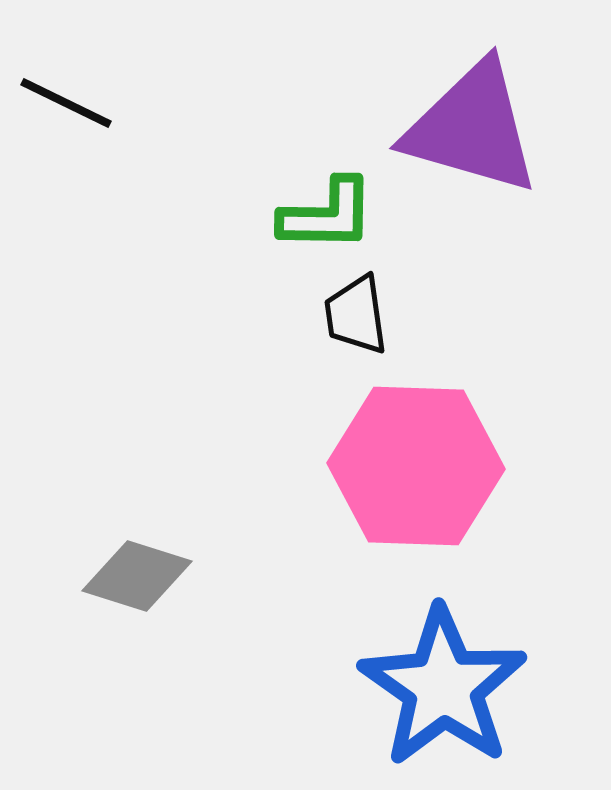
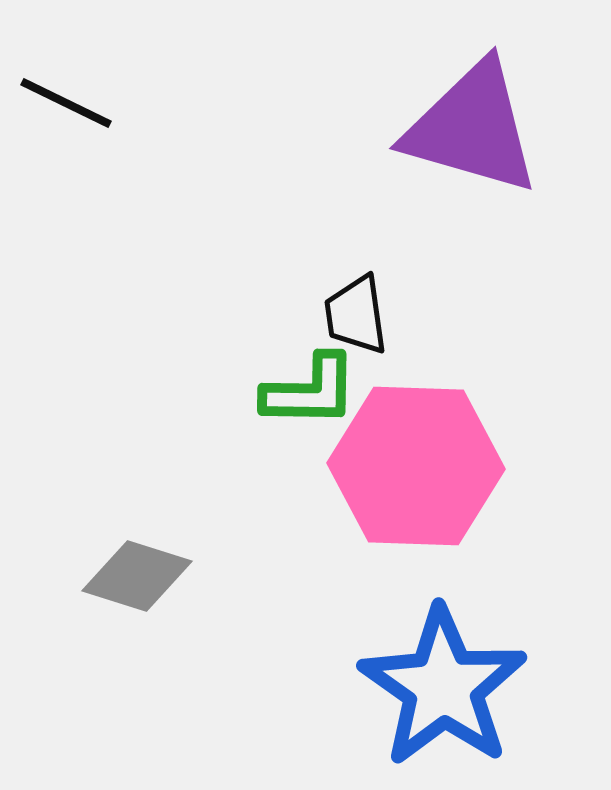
green L-shape: moved 17 px left, 176 px down
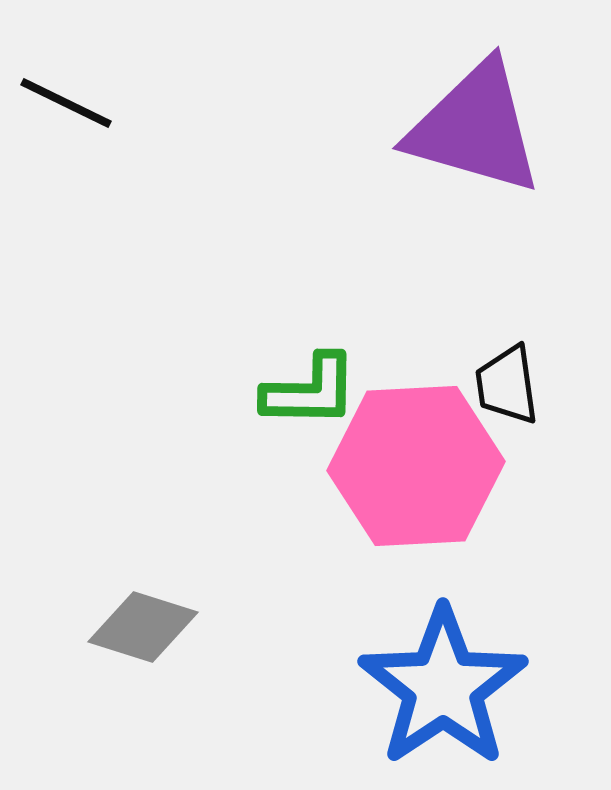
purple triangle: moved 3 px right
black trapezoid: moved 151 px right, 70 px down
pink hexagon: rotated 5 degrees counterclockwise
gray diamond: moved 6 px right, 51 px down
blue star: rotated 3 degrees clockwise
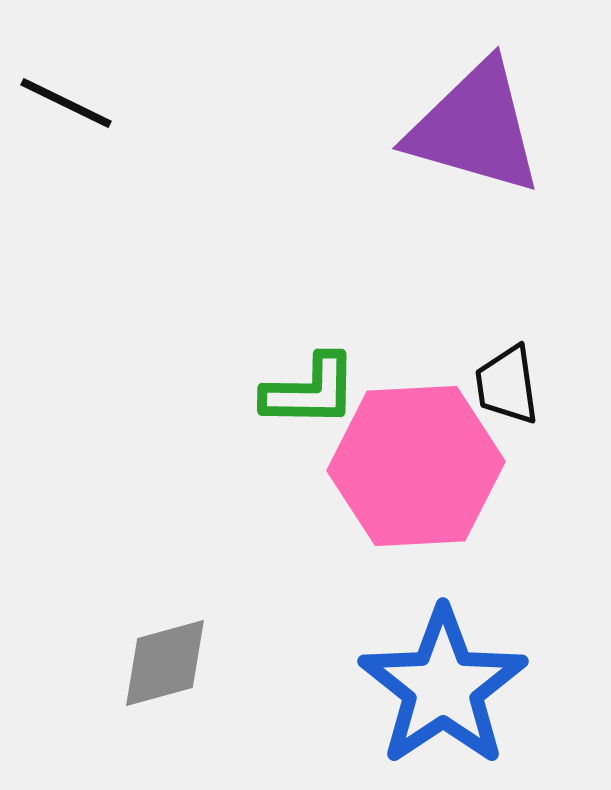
gray diamond: moved 22 px right, 36 px down; rotated 33 degrees counterclockwise
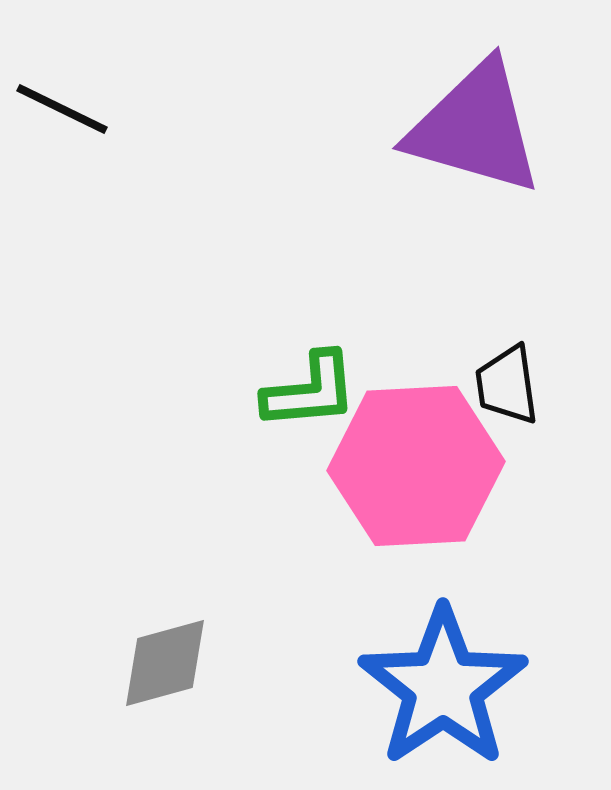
black line: moved 4 px left, 6 px down
green L-shape: rotated 6 degrees counterclockwise
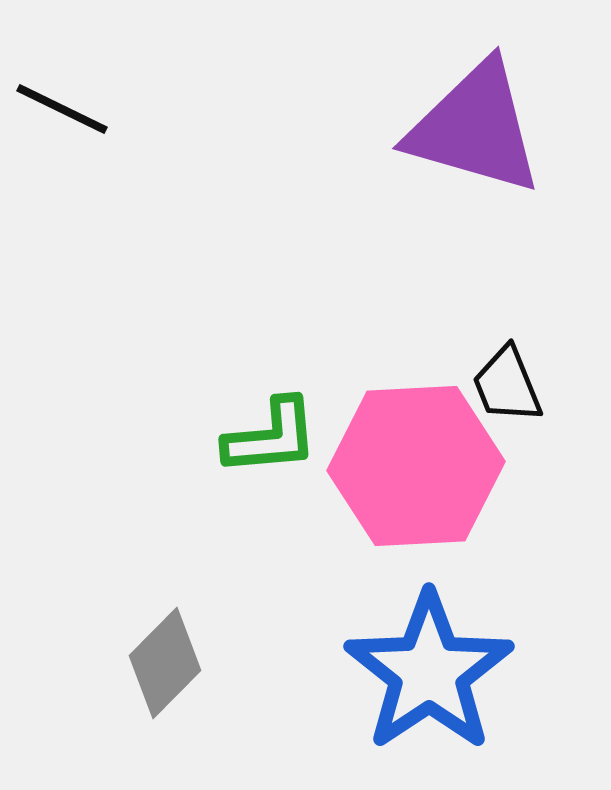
black trapezoid: rotated 14 degrees counterclockwise
green L-shape: moved 39 px left, 46 px down
gray diamond: rotated 30 degrees counterclockwise
blue star: moved 14 px left, 15 px up
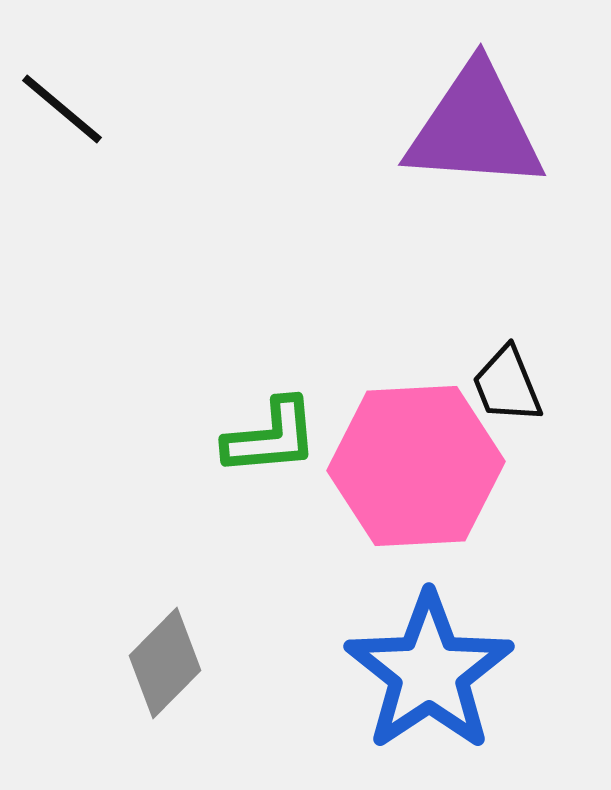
black line: rotated 14 degrees clockwise
purple triangle: rotated 12 degrees counterclockwise
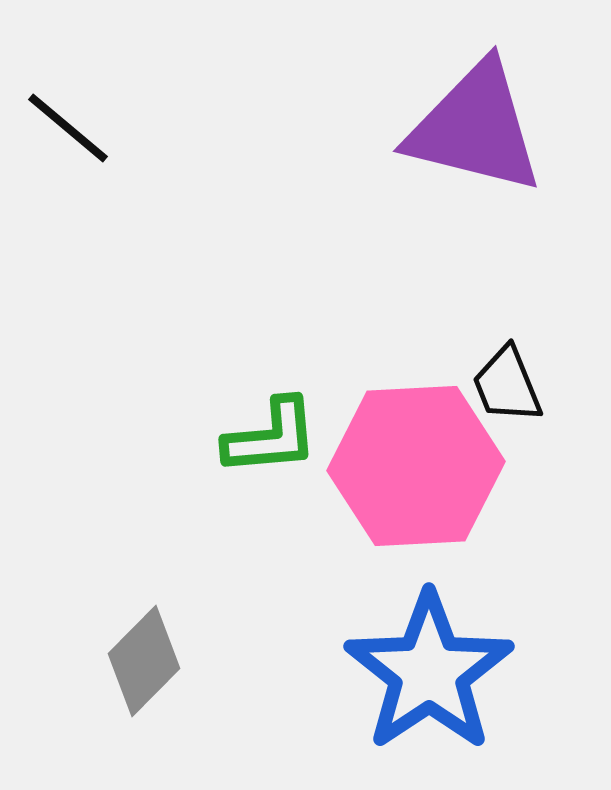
black line: moved 6 px right, 19 px down
purple triangle: rotated 10 degrees clockwise
gray diamond: moved 21 px left, 2 px up
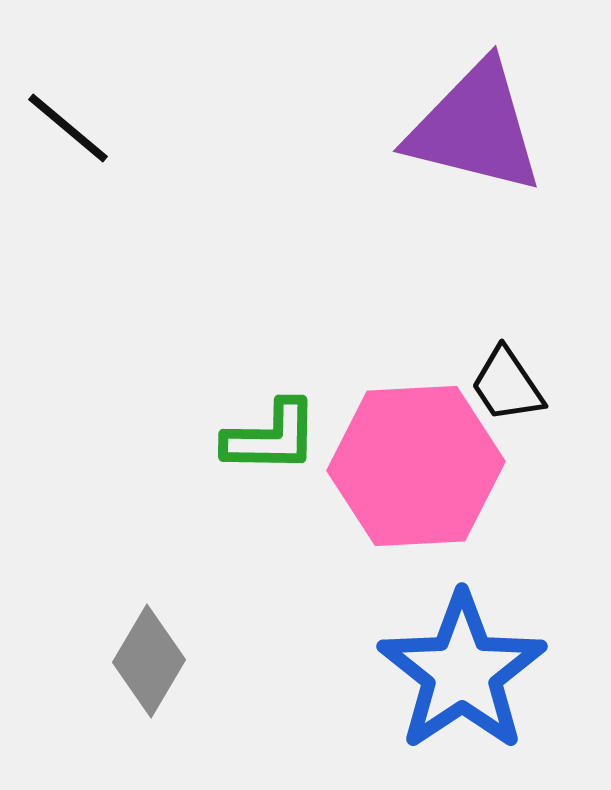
black trapezoid: rotated 12 degrees counterclockwise
green L-shape: rotated 6 degrees clockwise
gray diamond: moved 5 px right; rotated 14 degrees counterclockwise
blue star: moved 33 px right
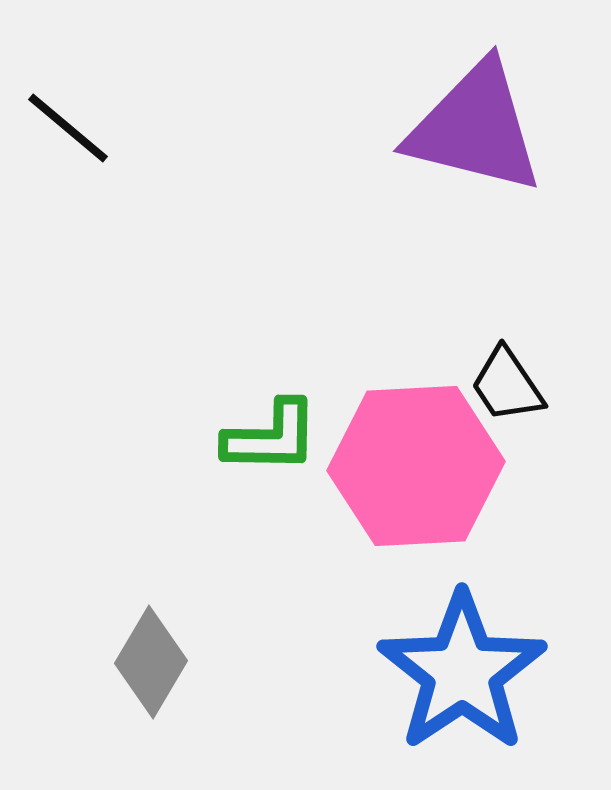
gray diamond: moved 2 px right, 1 px down
